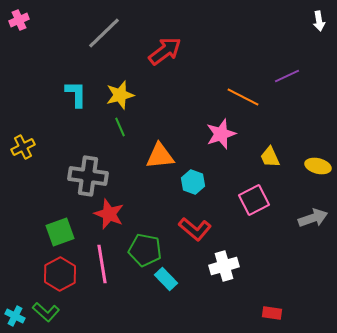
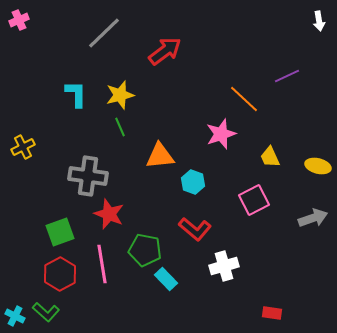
orange line: moved 1 px right, 2 px down; rotated 16 degrees clockwise
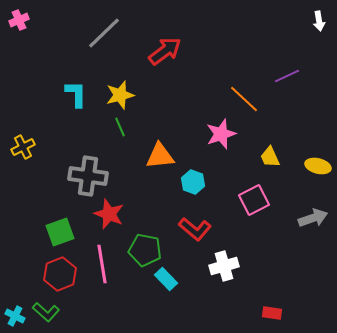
red hexagon: rotated 8 degrees clockwise
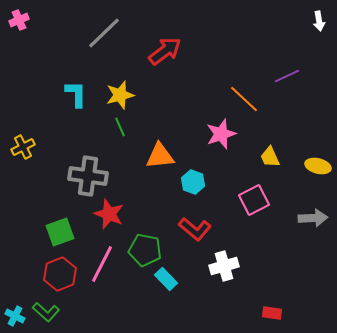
gray arrow: rotated 16 degrees clockwise
pink line: rotated 36 degrees clockwise
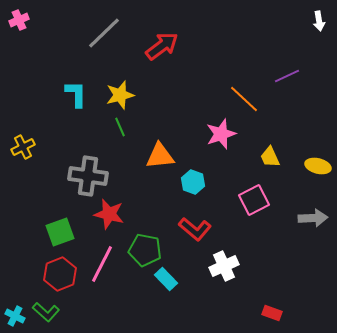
red arrow: moved 3 px left, 5 px up
red star: rotated 8 degrees counterclockwise
white cross: rotated 8 degrees counterclockwise
red rectangle: rotated 12 degrees clockwise
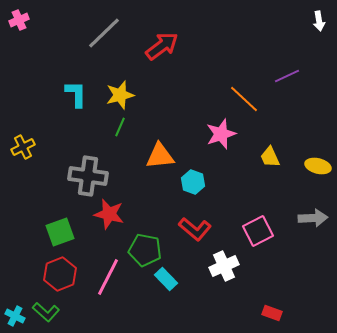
green line: rotated 48 degrees clockwise
pink square: moved 4 px right, 31 px down
pink line: moved 6 px right, 13 px down
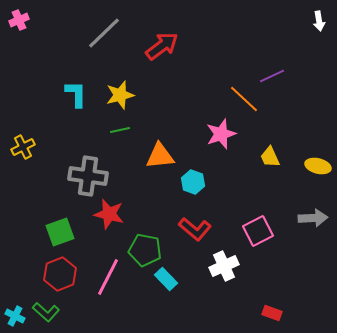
purple line: moved 15 px left
green line: moved 3 px down; rotated 54 degrees clockwise
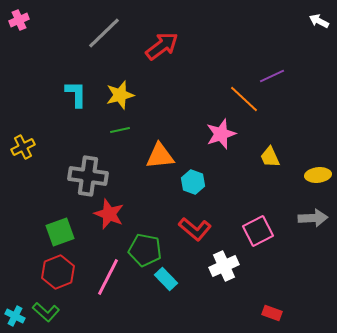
white arrow: rotated 126 degrees clockwise
yellow ellipse: moved 9 px down; rotated 20 degrees counterclockwise
red star: rotated 8 degrees clockwise
red hexagon: moved 2 px left, 2 px up
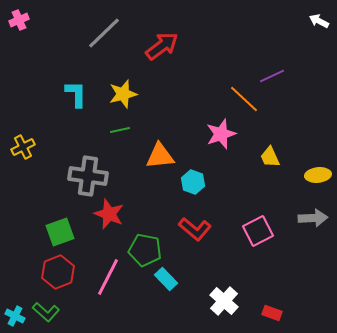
yellow star: moved 3 px right, 1 px up
white cross: moved 35 px down; rotated 24 degrees counterclockwise
